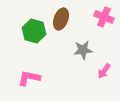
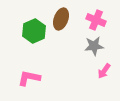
pink cross: moved 8 px left, 3 px down
green hexagon: rotated 20 degrees clockwise
gray star: moved 11 px right, 4 px up
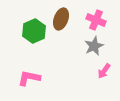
gray star: rotated 18 degrees counterclockwise
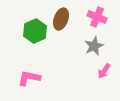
pink cross: moved 1 px right, 3 px up
green hexagon: moved 1 px right
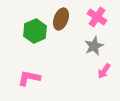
pink cross: rotated 12 degrees clockwise
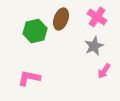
green hexagon: rotated 10 degrees clockwise
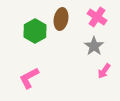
brown ellipse: rotated 10 degrees counterclockwise
green hexagon: rotated 15 degrees counterclockwise
gray star: rotated 12 degrees counterclockwise
pink L-shape: rotated 40 degrees counterclockwise
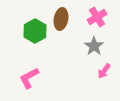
pink cross: rotated 24 degrees clockwise
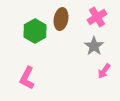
pink L-shape: moved 2 px left; rotated 35 degrees counterclockwise
